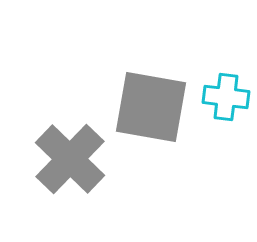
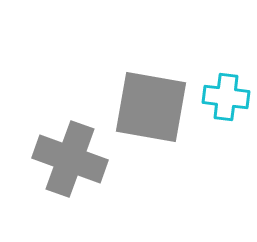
gray cross: rotated 24 degrees counterclockwise
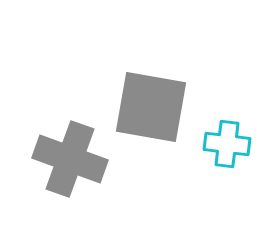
cyan cross: moved 1 px right, 47 px down
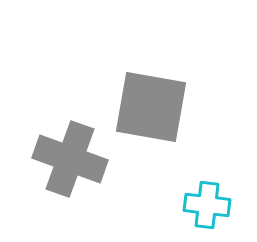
cyan cross: moved 20 px left, 61 px down
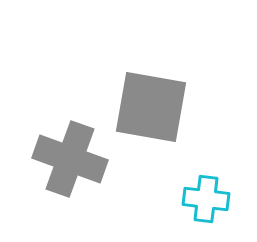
cyan cross: moved 1 px left, 6 px up
